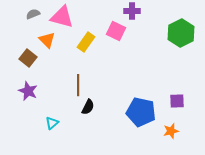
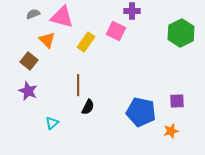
brown square: moved 1 px right, 3 px down
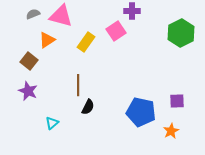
pink triangle: moved 1 px left, 1 px up
pink square: rotated 30 degrees clockwise
orange triangle: rotated 42 degrees clockwise
orange star: rotated 14 degrees counterclockwise
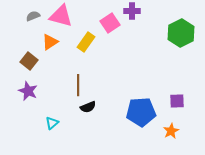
gray semicircle: moved 2 px down
pink square: moved 6 px left, 8 px up
orange triangle: moved 3 px right, 2 px down
black semicircle: rotated 42 degrees clockwise
blue pentagon: rotated 16 degrees counterclockwise
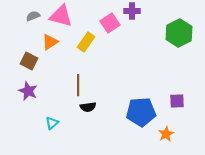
green hexagon: moved 2 px left
brown square: rotated 12 degrees counterclockwise
black semicircle: rotated 14 degrees clockwise
orange star: moved 5 px left, 3 px down
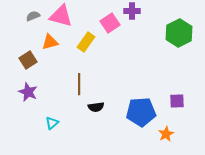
orange triangle: rotated 18 degrees clockwise
brown square: moved 1 px left, 1 px up; rotated 30 degrees clockwise
brown line: moved 1 px right, 1 px up
purple star: moved 1 px down
black semicircle: moved 8 px right
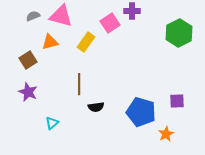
blue pentagon: rotated 20 degrees clockwise
